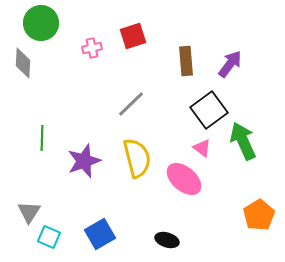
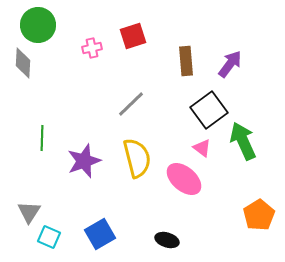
green circle: moved 3 px left, 2 px down
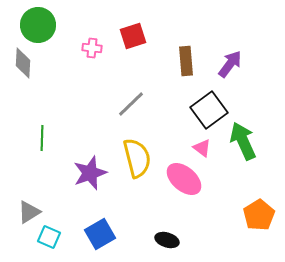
pink cross: rotated 18 degrees clockwise
purple star: moved 6 px right, 12 px down
gray triangle: rotated 25 degrees clockwise
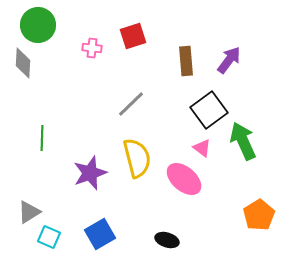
purple arrow: moved 1 px left, 4 px up
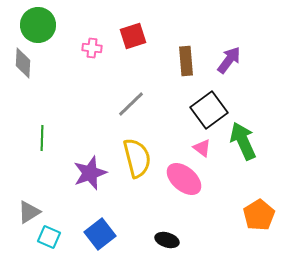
blue square: rotated 8 degrees counterclockwise
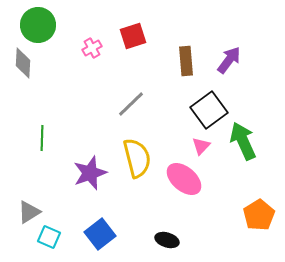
pink cross: rotated 36 degrees counterclockwise
pink triangle: moved 1 px left, 2 px up; rotated 36 degrees clockwise
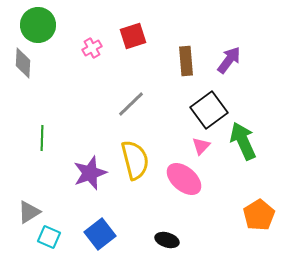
yellow semicircle: moved 2 px left, 2 px down
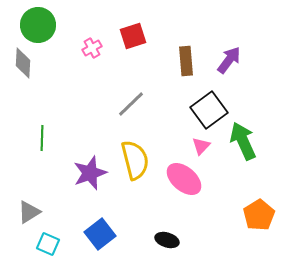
cyan square: moved 1 px left, 7 px down
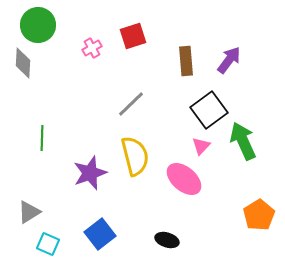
yellow semicircle: moved 4 px up
